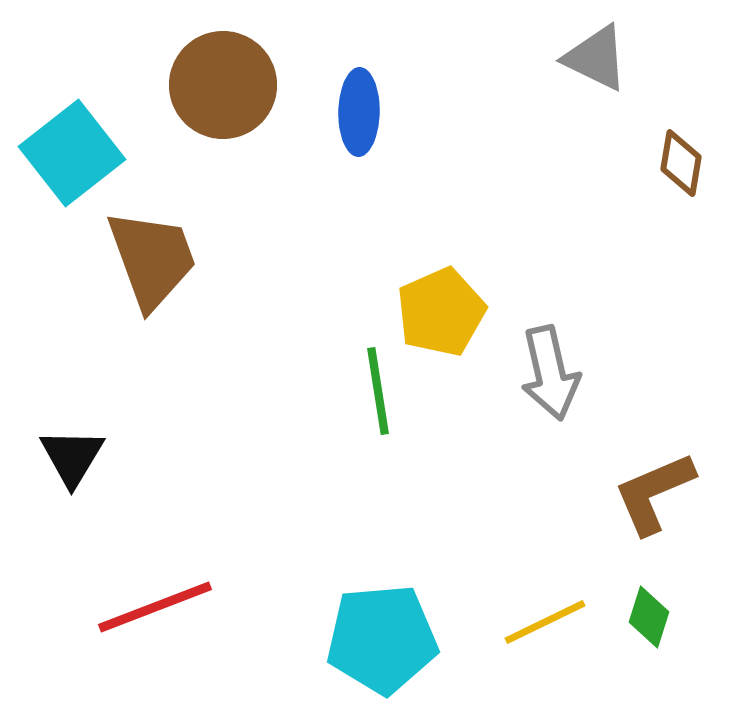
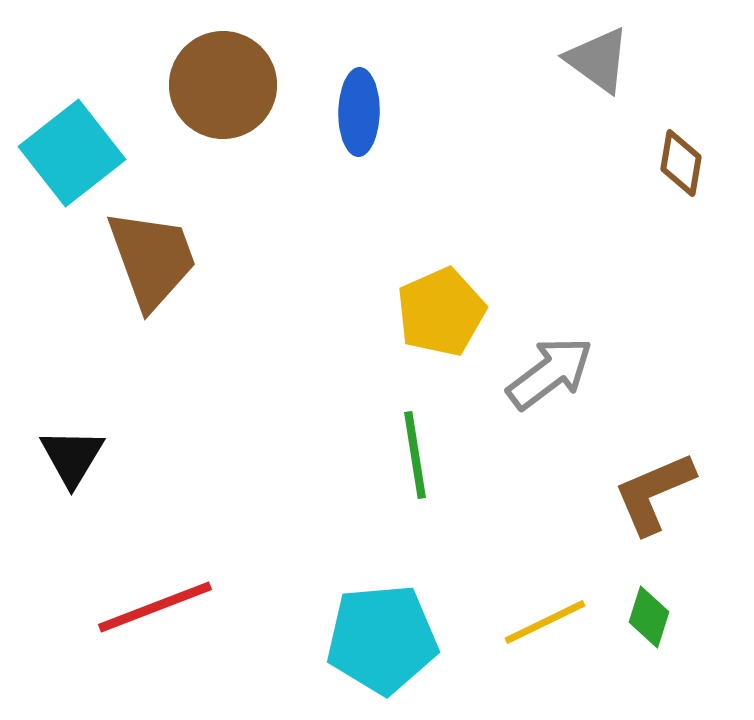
gray triangle: moved 2 px right, 2 px down; rotated 10 degrees clockwise
gray arrow: rotated 114 degrees counterclockwise
green line: moved 37 px right, 64 px down
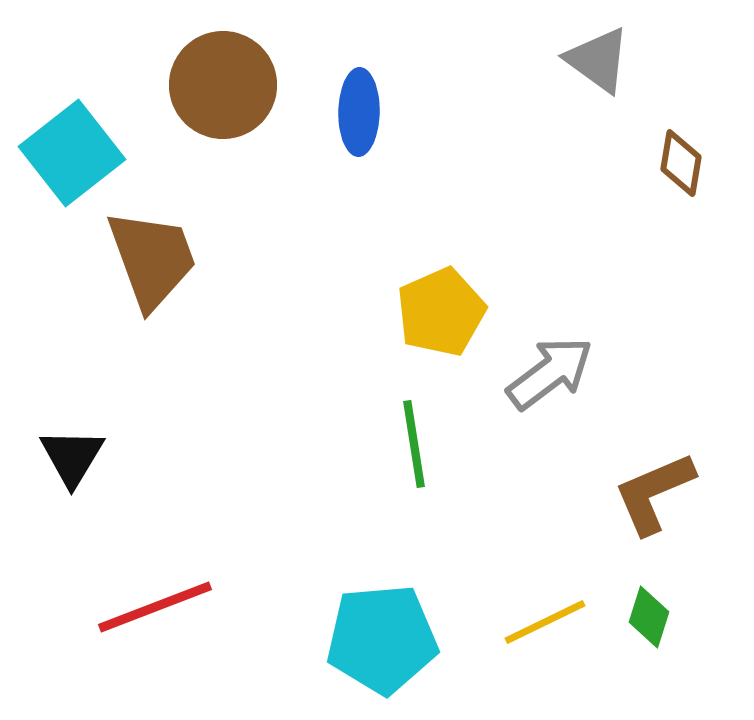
green line: moved 1 px left, 11 px up
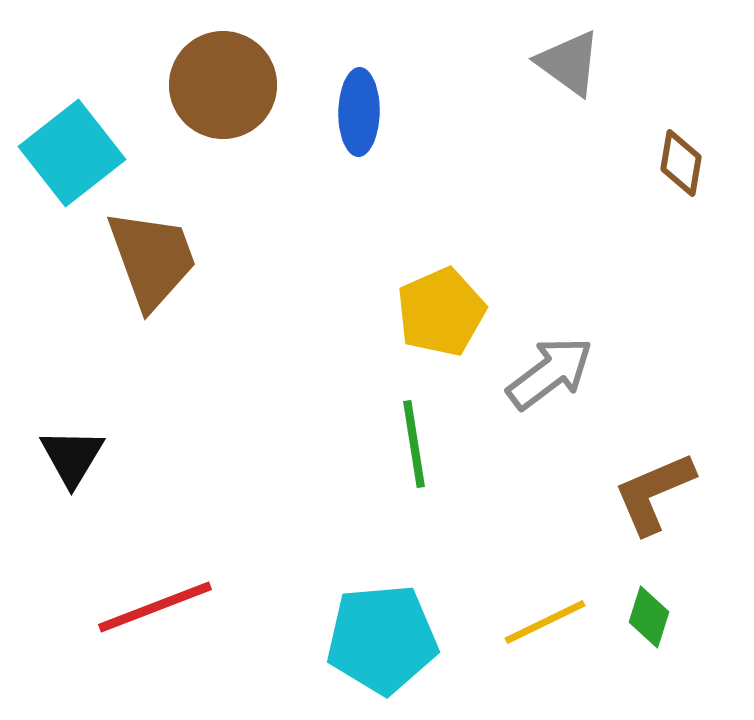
gray triangle: moved 29 px left, 3 px down
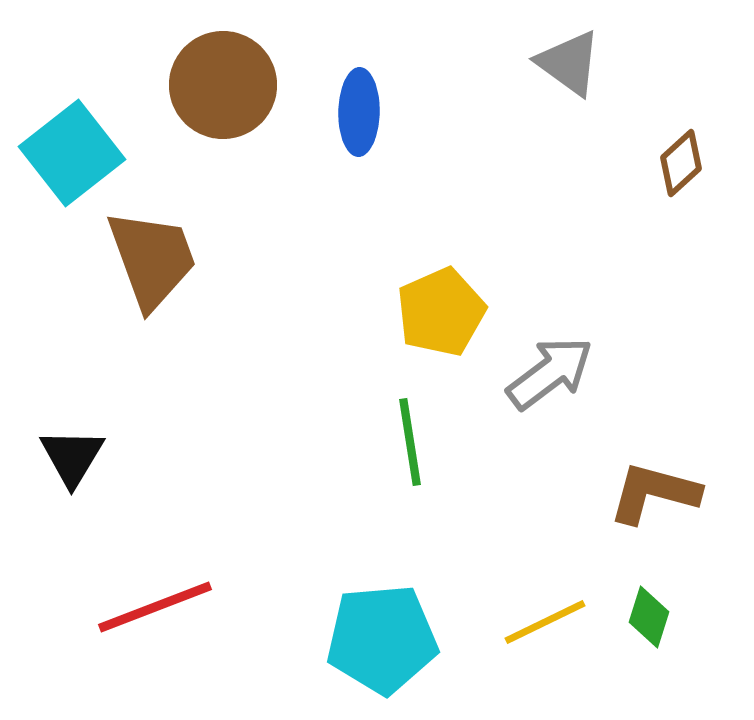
brown diamond: rotated 38 degrees clockwise
green line: moved 4 px left, 2 px up
brown L-shape: rotated 38 degrees clockwise
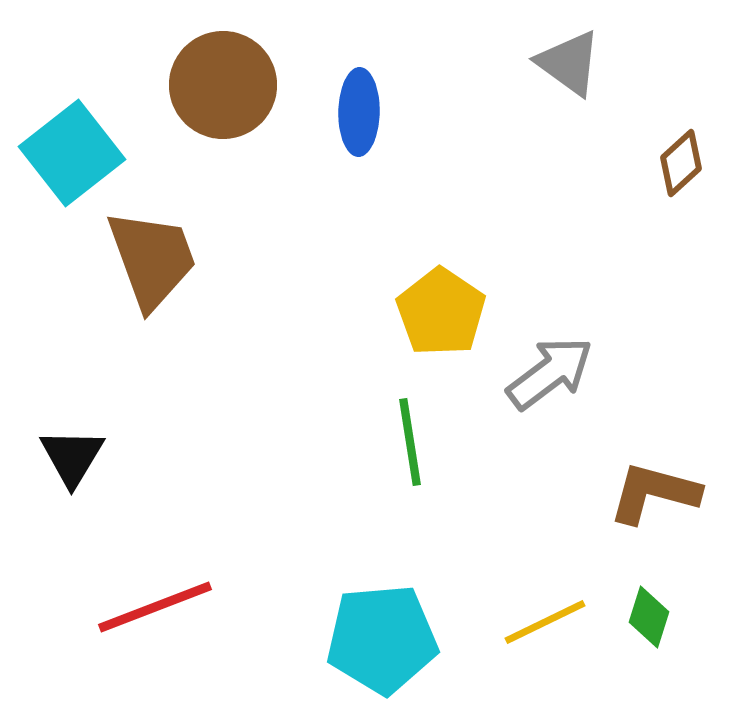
yellow pentagon: rotated 14 degrees counterclockwise
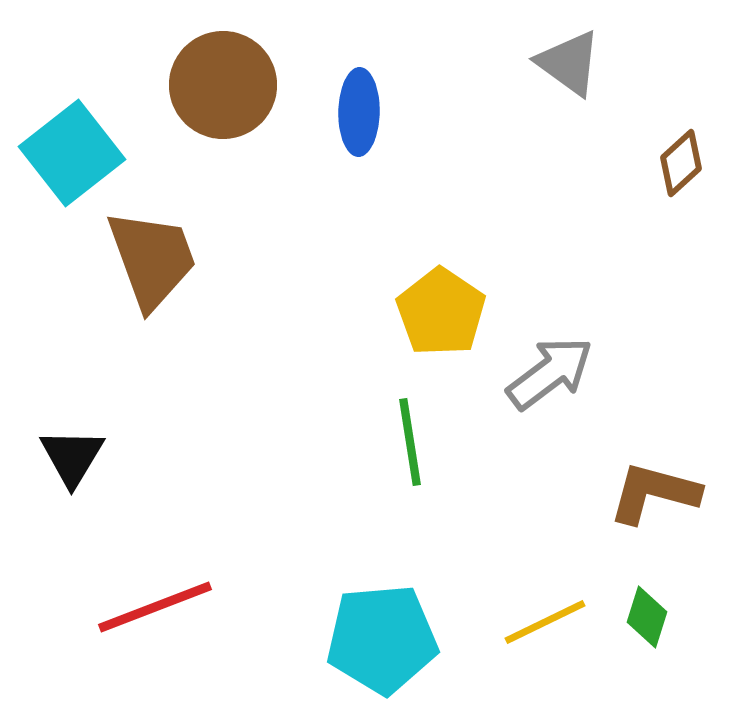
green diamond: moved 2 px left
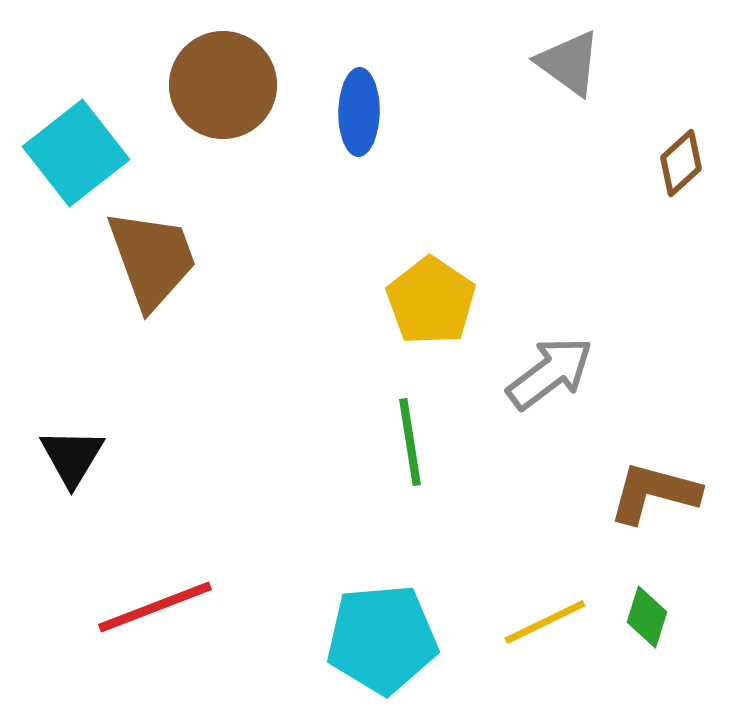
cyan square: moved 4 px right
yellow pentagon: moved 10 px left, 11 px up
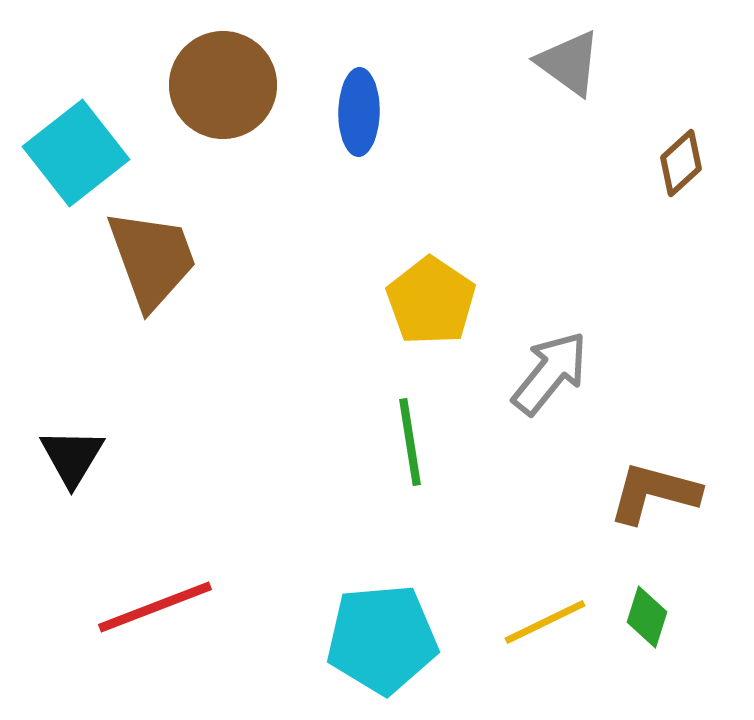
gray arrow: rotated 14 degrees counterclockwise
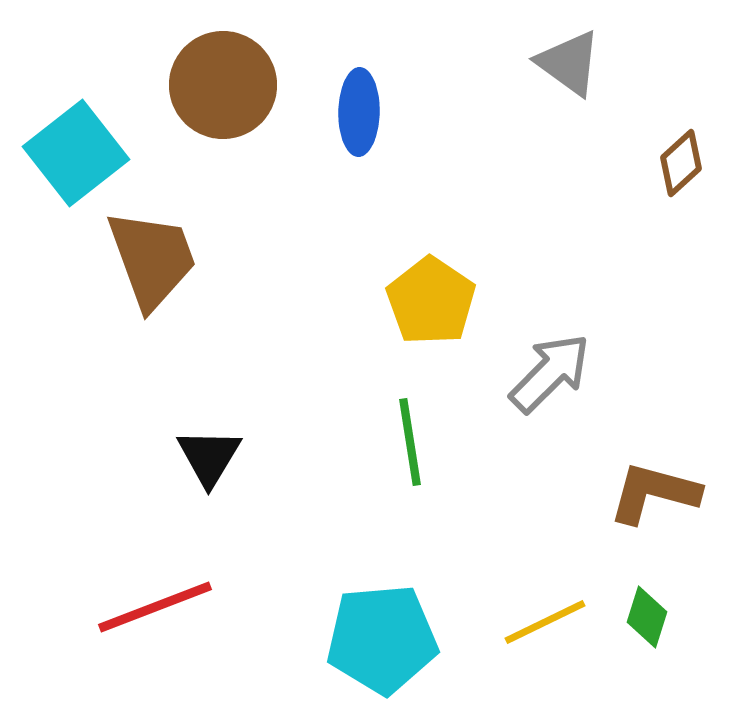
gray arrow: rotated 6 degrees clockwise
black triangle: moved 137 px right
